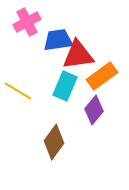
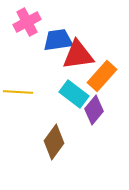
orange rectangle: rotated 12 degrees counterclockwise
cyan rectangle: moved 9 px right, 8 px down; rotated 76 degrees counterclockwise
yellow line: moved 1 px down; rotated 28 degrees counterclockwise
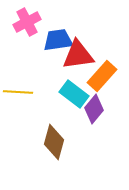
purple diamond: moved 1 px up
brown diamond: rotated 20 degrees counterclockwise
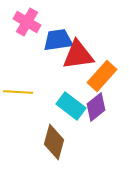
pink cross: rotated 32 degrees counterclockwise
cyan rectangle: moved 3 px left, 12 px down
purple diamond: moved 2 px right, 2 px up; rotated 12 degrees clockwise
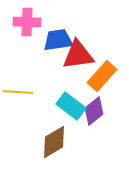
pink cross: rotated 28 degrees counterclockwise
purple diamond: moved 2 px left, 4 px down
brown diamond: rotated 44 degrees clockwise
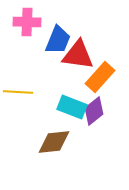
blue trapezoid: rotated 120 degrees clockwise
red triangle: rotated 16 degrees clockwise
orange rectangle: moved 2 px left, 1 px down
cyan rectangle: moved 1 px right, 1 px down; rotated 16 degrees counterclockwise
brown diamond: rotated 24 degrees clockwise
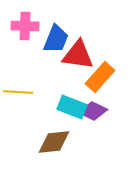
pink cross: moved 2 px left, 4 px down
blue trapezoid: moved 2 px left, 1 px up
purple diamond: moved 1 px left; rotated 64 degrees clockwise
